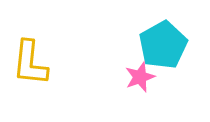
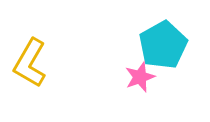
yellow L-shape: rotated 24 degrees clockwise
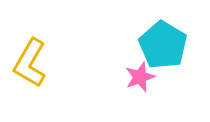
cyan pentagon: rotated 12 degrees counterclockwise
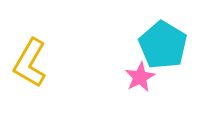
pink star: rotated 8 degrees counterclockwise
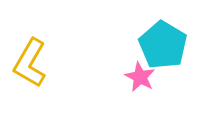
pink star: rotated 16 degrees counterclockwise
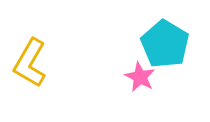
cyan pentagon: moved 2 px right, 1 px up
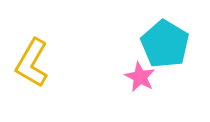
yellow L-shape: moved 2 px right
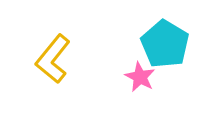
yellow L-shape: moved 21 px right, 4 px up; rotated 9 degrees clockwise
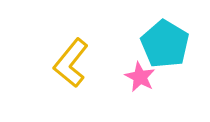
yellow L-shape: moved 18 px right, 4 px down
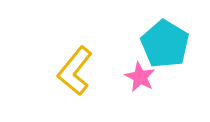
yellow L-shape: moved 4 px right, 8 px down
